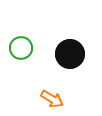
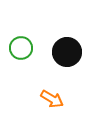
black circle: moved 3 px left, 2 px up
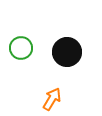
orange arrow: rotated 90 degrees counterclockwise
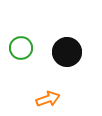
orange arrow: moved 4 px left; rotated 40 degrees clockwise
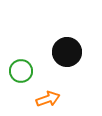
green circle: moved 23 px down
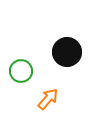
orange arrow: rotated 30 degrees counterclockwise
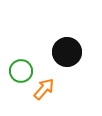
orange arrow: moved 4 px left, 10 px up
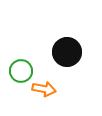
orange arrow: rotated 60 degrees clockwise
